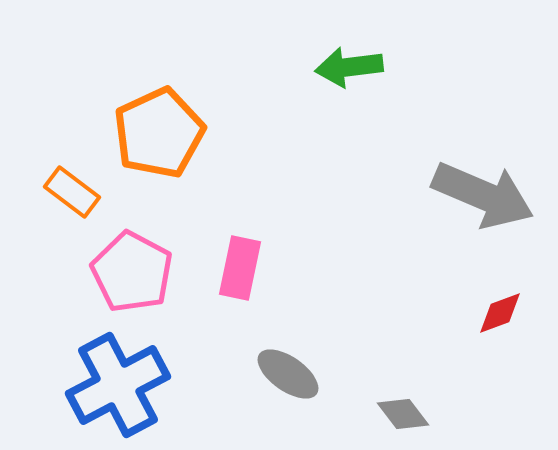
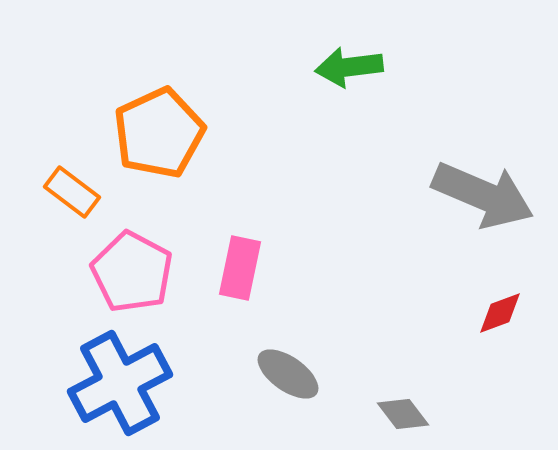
blue cross: moved 2 px right, 2 px up
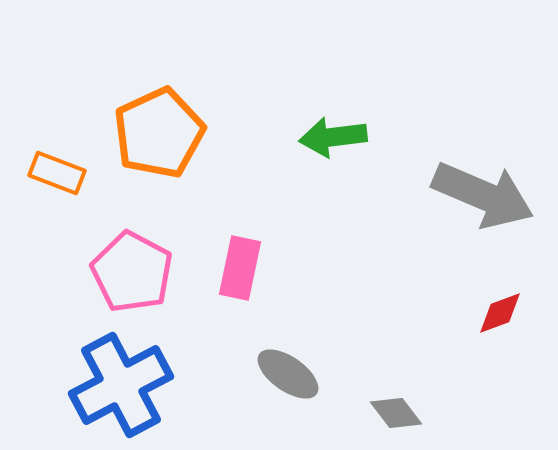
green arrow: moved 16 px left, 70 px down
orange rectangle: moved 15 px left, 19 px up; rotated 16 degrees counterclockwise
blue cross: moved 1 px right, 2 px down
gray diamond: moved 7 px left, 1 px up
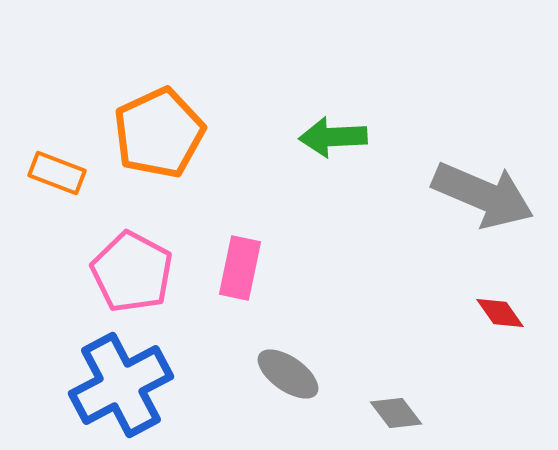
green arrow: rotated 4 degrees clockwise
red diamond: rotated 75 degrees clockwise
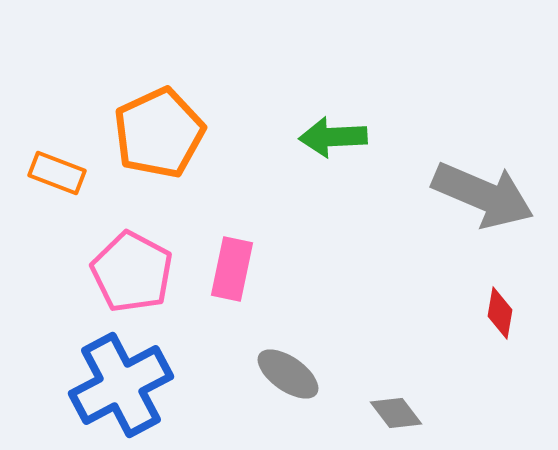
pink rectangle: moved 8 px left, 1 px down
red diamond: rotated 45 degrees clockwise
